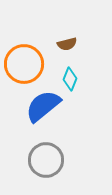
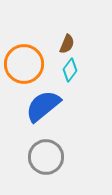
brown semicircle: rotated 54 degrees counterclockwise
cyan diamond: moved 9 px up; rotated 15 degrees clockwise
gray circle: moved 3 px up
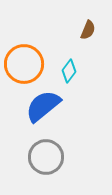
brown semicircle: moved 21 px right, 14 px up
cyan diamond: moved 1 px left, 1 px down
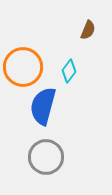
orange circle: moved 1 px left, 3 px down
blue semicircle: rotated 36 degrees counterclockwise
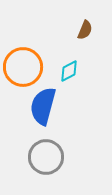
brown semicircle: moved 3 px left
cyan diamond: rotated 25 degrees clockwise
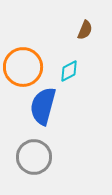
gray circle: moved 12 px left
